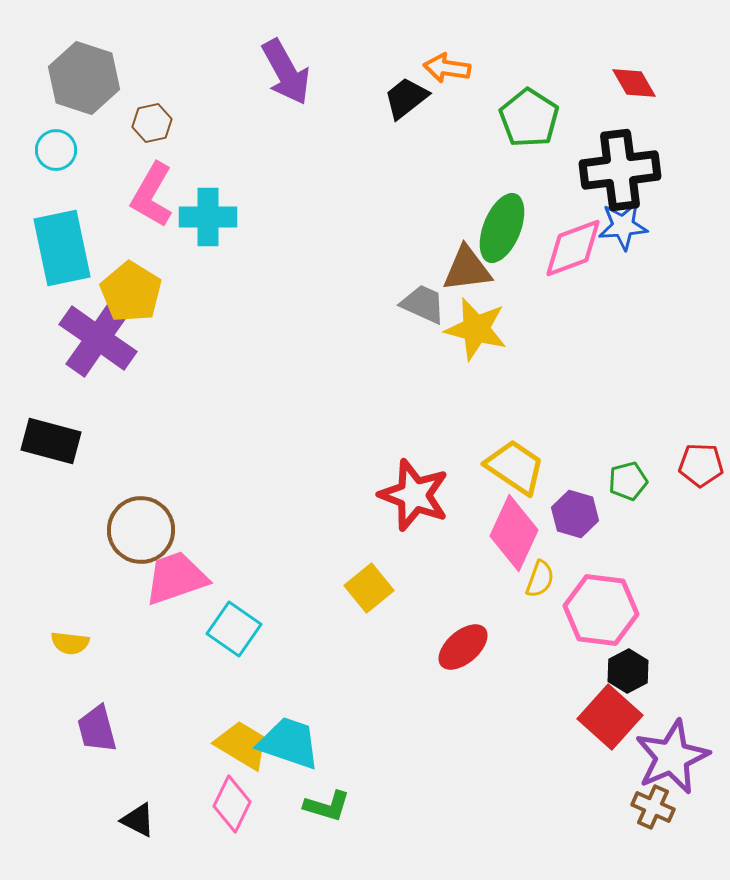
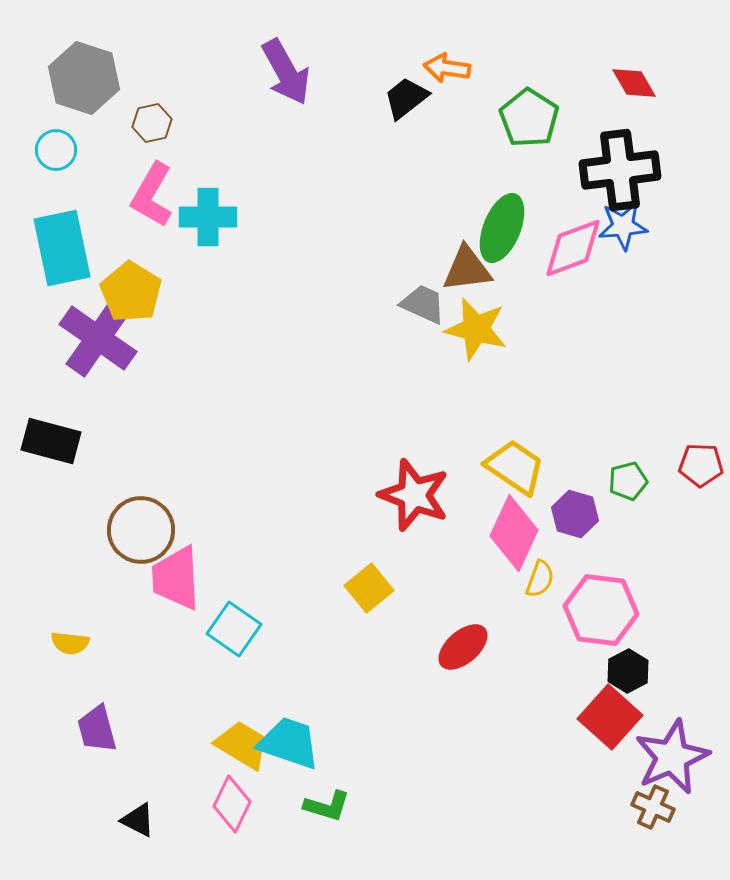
pink trapezoid at (176, 578): rotated 74 degrees counterclockwise
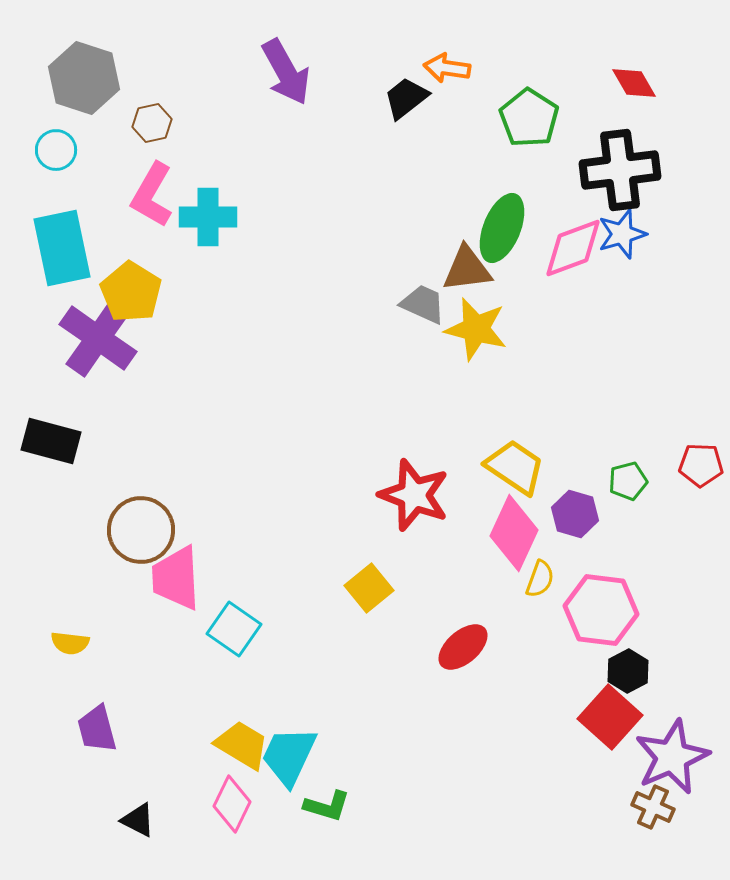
blue star at (623, 226): moved 1 px left, 8 px down; rotated 12 degrees counterclockwise
cyan trapezoid at (289, 743): moved 13 px down; rotated 84 degrees counterclockwise
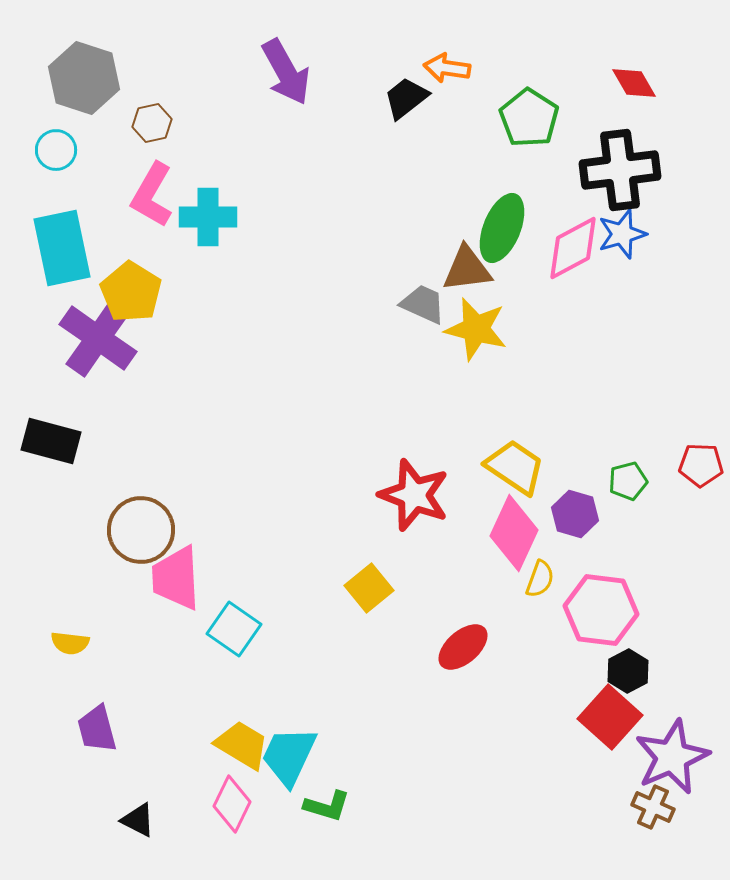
pink diamond at (573, 248): rotated 8 degrees counterclockwise
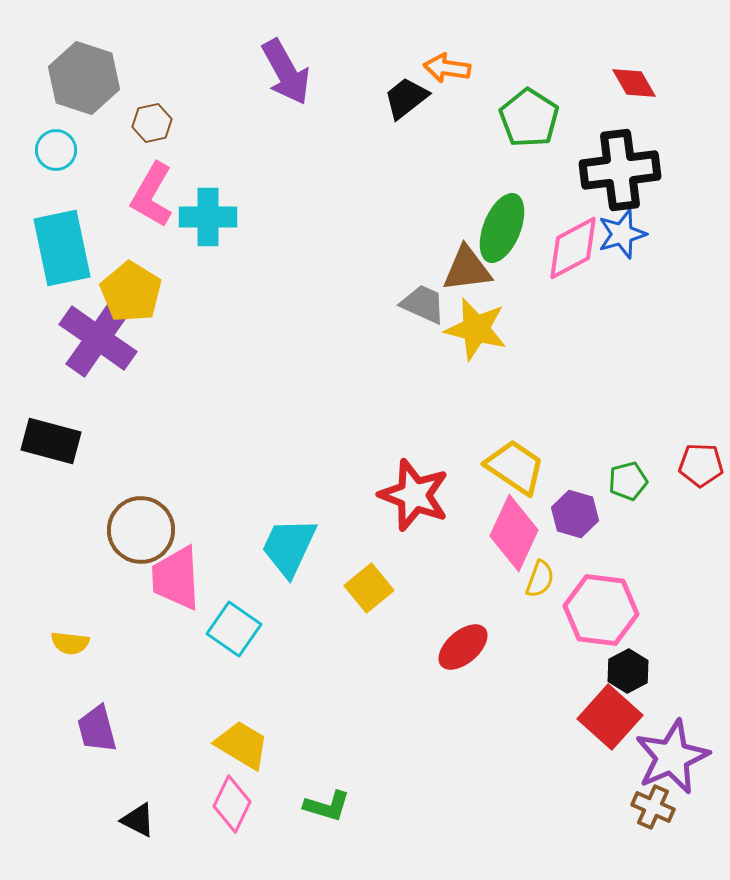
cyan trapezoid at (289, 756): moved 209 px up
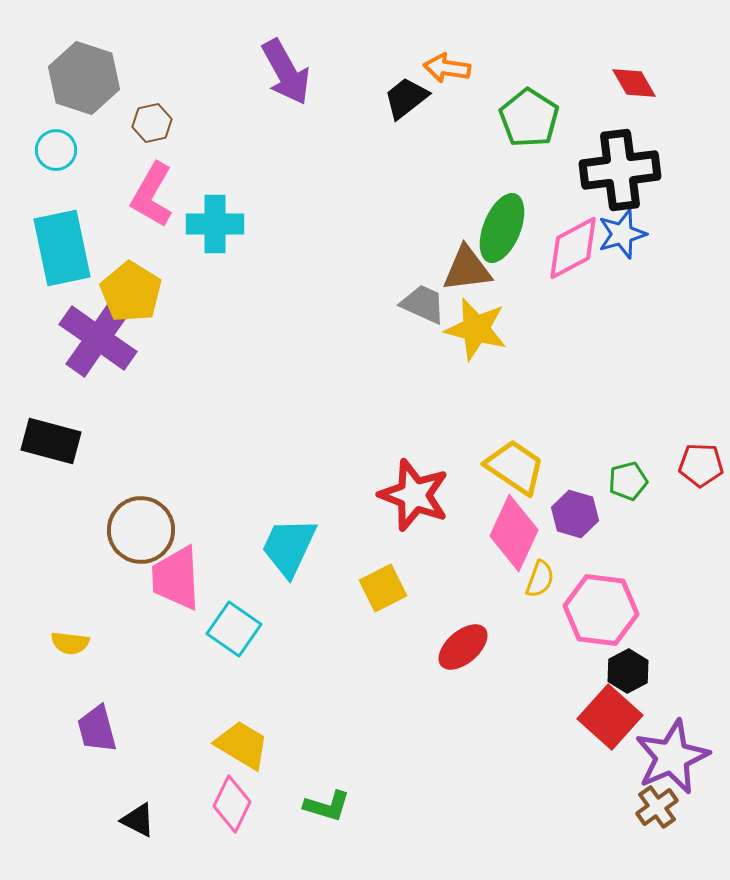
cyan cross at (208, 217): moved 7 px right, 7 px down
yellow square at (369, 588): moved 14 px right; rotated 12 degrees clockwise
brown cross at (653, 807): moved 4 px right; rotated 30 degrees clockwise
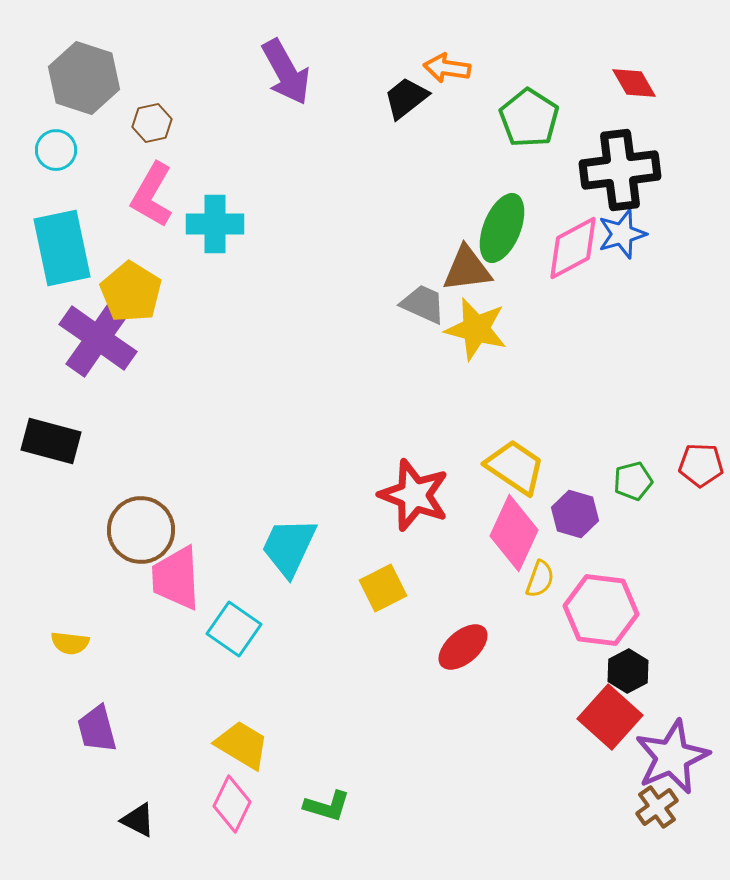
green pentagon at (628, 481): moved 5 px right
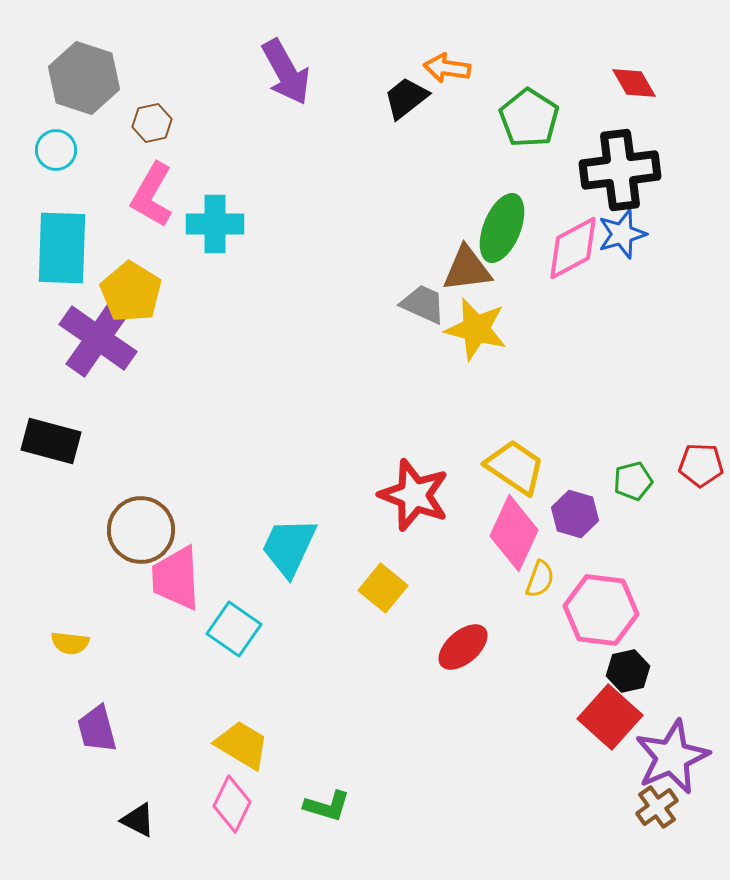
cyan rectangle at (62, 248): rotated 14 degrees clockwise
yellow square at (383, 588): rotated 24 degrees counterclockwise
black hexagon at (628, 671): rotated 15 degrees clockwise
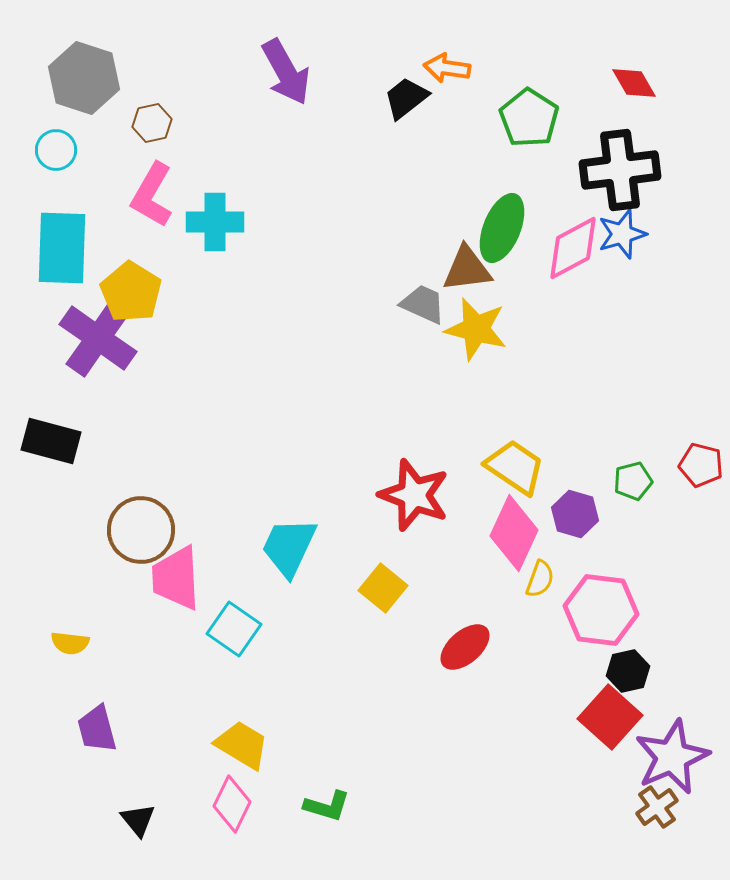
cyan cross at (215, 224): moved 2 px up
red pentagon at (701, 465): rotated 12 degrees clockwise
red ellipse at (463, 647): moved 2 px right
black triangle at (138, 820): rotated 24 degrees clockwise
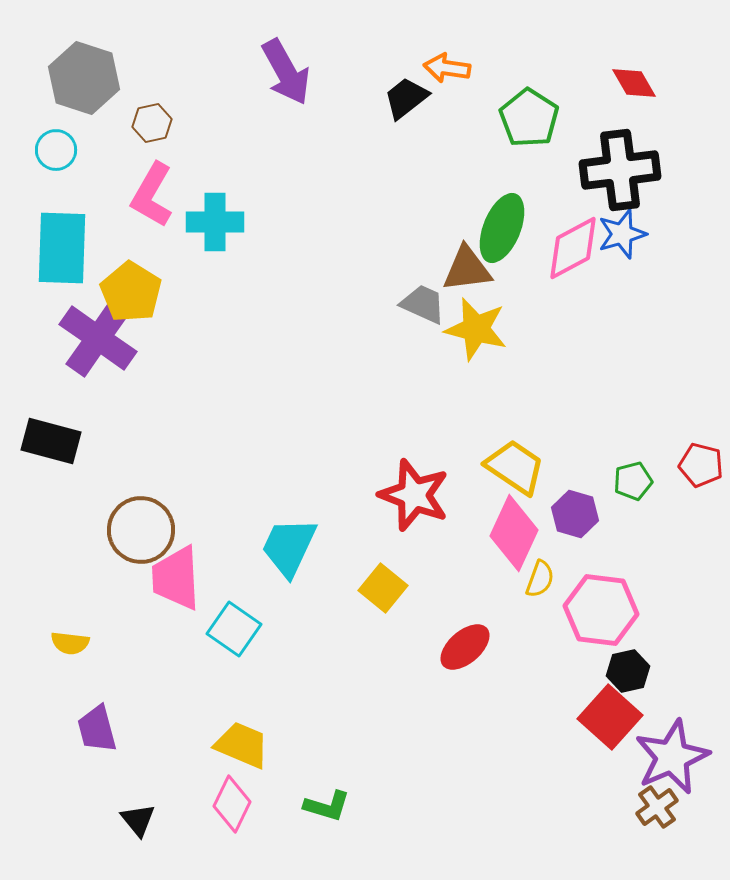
yellow trapezoid at (242, 745): rotated 8 degrees counterclockwise
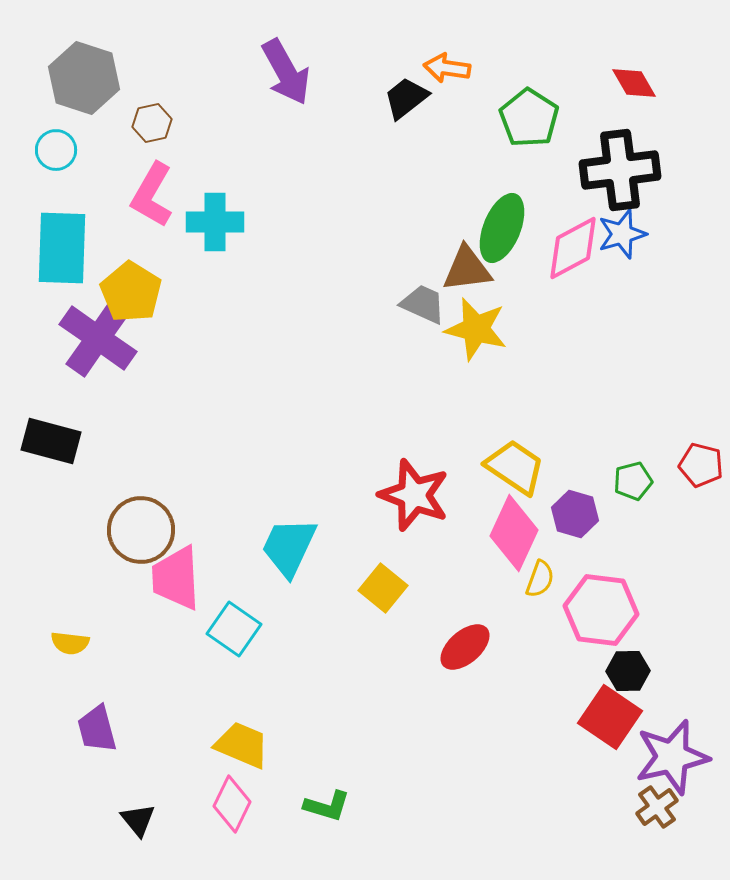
black hexagon at (628, 671): rotated 12 degrees clockwise
red square at (610, 717): rotated 8 degrees counterclockwise
purple star at (672, 757): rotated 10 degrees clockwise
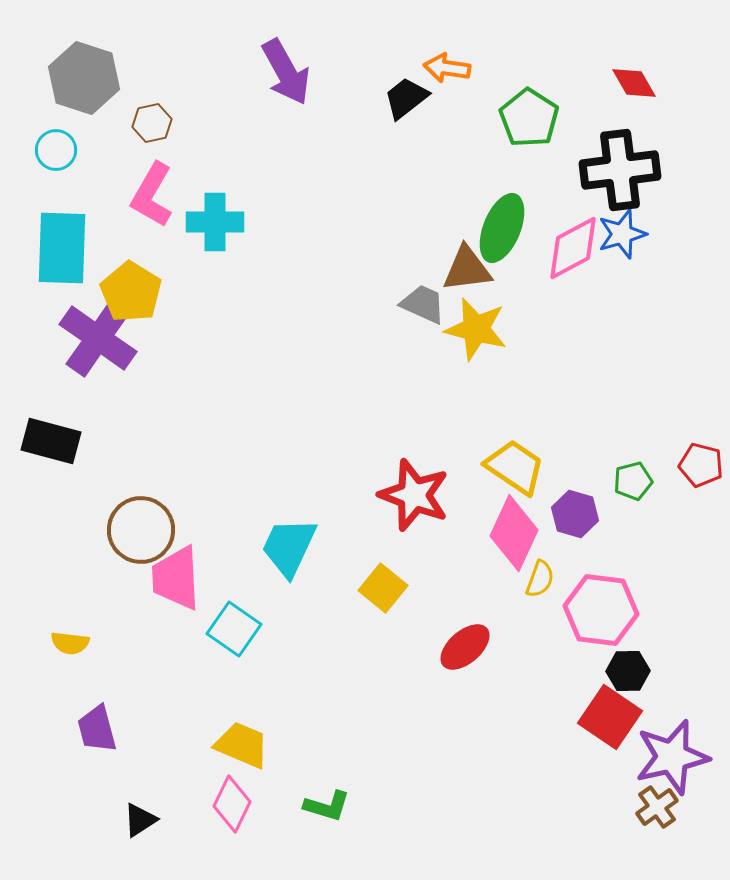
black triangle at (138, 820): moved 2 px right; rotated 36 degrees clockwise
